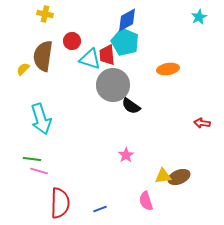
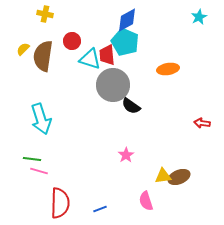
yellow semicircle: moved 20 px up
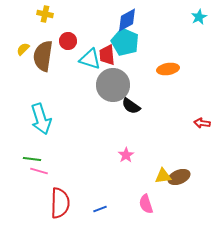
red circle: moved 4 px left
pink semicircle: moved 3 px down
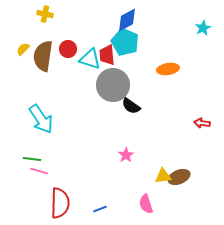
cyan star: moved 4 px right, 11 px down
red circle: moved 8 px down
cyan arrow: rotated 16 degrees counterclockwise
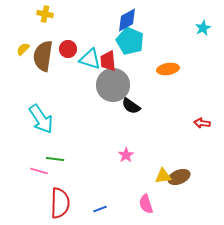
cyan pentagon: moved 5 px right, 1 px up
red trapezoid: moved 1 px right, 6 px down
green line: moved 23 px right
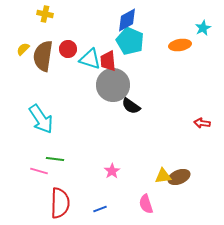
orange ellipse: moved 12 px right, 24 px up
pink star: moved 14 px left, 16 px down
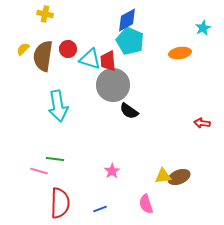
orange ellipse: moved 8 px down
black semicircle: moved 2 px left, 5 px down
cyan arrow: moved 17 px right, 13 px up; rotated 24 degrees clockwise
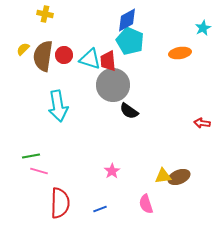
red circle: moved 4 px left, 6 px down
green line: moved 24 px left, 3 px up; rotated 18 degrees counterclockwise
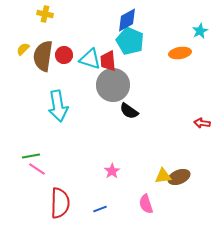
cyan star: moved 3 px left, 3 px down
pink line: moved 2 px left, 2 px up; rotated 18 degrees clockwise
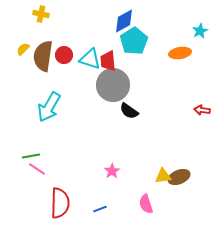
yellow cross: moved 4 px left
blue diamond: moved 3 px left, 1 px down
cyan pentagon: moved 4 px right; rotated 16 degrees clockwise
cyan arrow: moved 9 px left, 1 px down; rotated 40 degrees clockwise
red arrow: moved 13 px up
